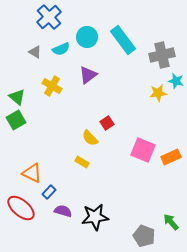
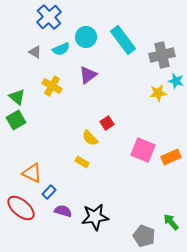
cyan circle: moved 1 px left
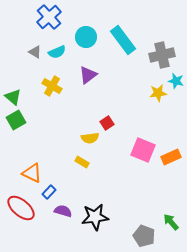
cyan semicircle: moved 4 px left, 3 px down
green triangle: moved 4 px left
yellow semicircle: rotated 54 degrees counterclockwise
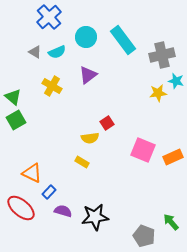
orange rectangle: moved 2 px right
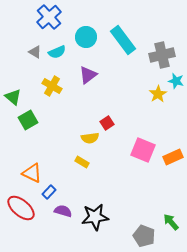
yellow star: moved 1 px down; rotated 24 degrees counterclockwise
green square: moved 12 px right
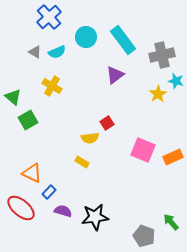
purple triangle: moved 27 px right
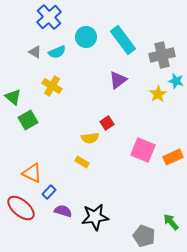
purple triangle: moved 3 px right, 5 px down
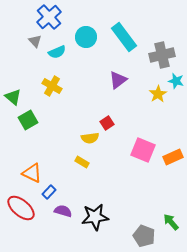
cyan rectangle: moved 1 px right, 3 px up
gray triangle: moved 11 px up; rotated 16 degrees clockwise
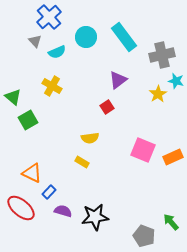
red square: moved 16 px up
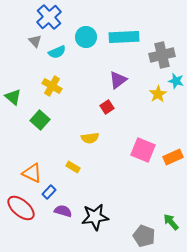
cyan rectangle: rotated 56 degrees counterclockwise
green square: moved 12 px right; rotated 18 degrees counterclockwise
yellow rectangle: moved 9 px left, 5 px down
